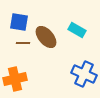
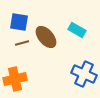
brown line: moved 1 px left; rotated 16 degrees counterclockwise
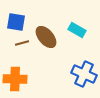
blue square: moved 3 px left
orange cross: rotated 15 degrees clockwise
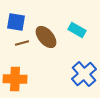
blue cross: rotated 25 degrees clockwise
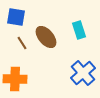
blue square: moved 5 px up
cyan rectangle: moved 2 px right; rotated 42 degrees clockwise
brown line: rotated 72 degrees clockwise
blue cross: moved 1 px left, 1 px up
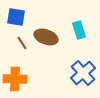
brown ellipse: rotated 30 degrees counterclockwise
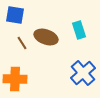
blue square: moved 1 px left, 2 px up
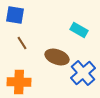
cyan rectangle: rotated 42 degrees counterclockwise
brown ellipse: moved 11 px right, 20 px down
orange cross: moved 4 px right, 3 px down
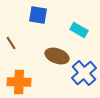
blue square: moved 23 px right
brown line: moved 11 px left
brown ellipse: moved 1 px up
blue cross: moved 1 px right
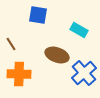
brown line: moved 1 px down
brown ellipse: moved 1 px up
orange cross: moved 8 px up
